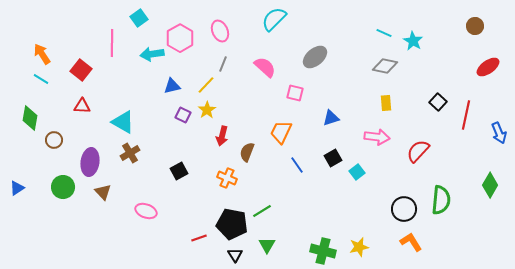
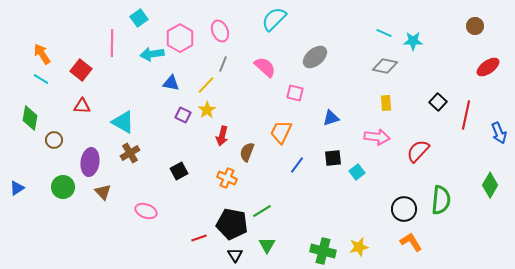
cyan star at (413, 41): rotated 30 degrees counterclockwise
blue triangle at (172, 86): moved 1 px left, 3 px up; rotated 24 degrees clockwise
black square at (333, 158): rotated 24 degrees clockwise
blue line at (297, 165): rotated 72 degrees clockwise
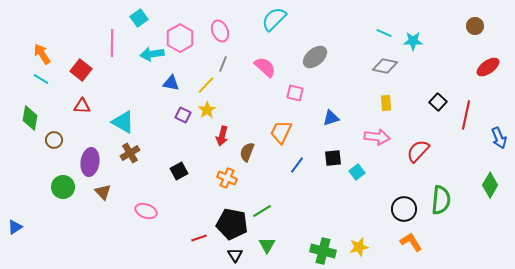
blue arrow at (499, 133): moved 5 px down
blue triangle at (17, 188): moved 2 px left, 39 px down
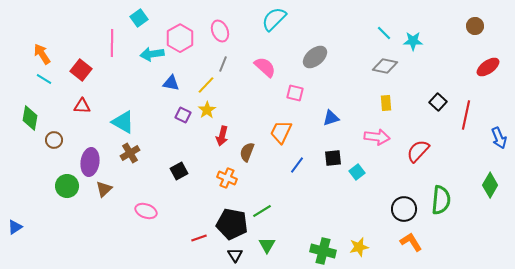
cyan line at (384, 33): rotated 21 degrees clockwise
cyan line at (41, 79): moved 3 px right
green circle at (63, 187): moved 4 px right, 1 px up
brown triangle at (103, 192): moved 1 px right, 3 px up; rotated 30 degrees clockwise
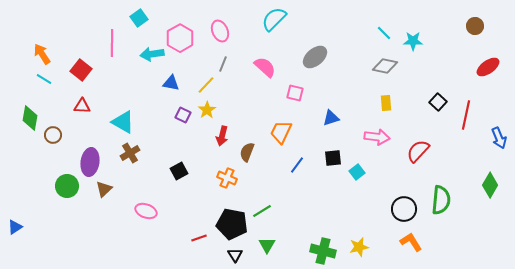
brown circle at (54, 140): moved 1 px left, 5 px up
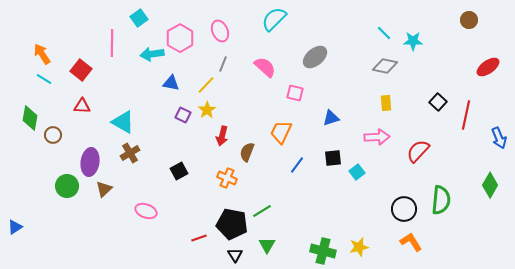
brown circle at (475, 26): moved 6 px left, 6 px up
pink arrow at (377, 137): rotated 10 degrees counterclockwise
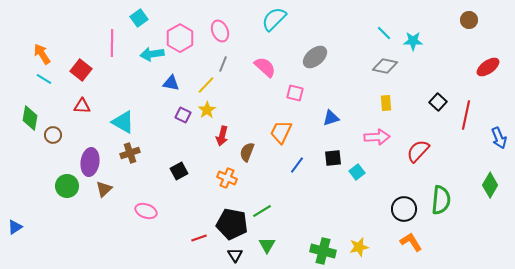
brown cross at (130, 153): rotated 12 degrees clockwise
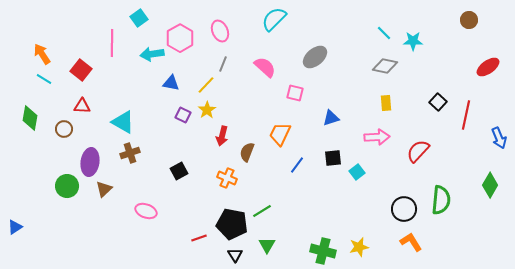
orange trapezoid at (281, 132): moved 1 px left, 2 px down
brown circle at (53, 135): moved 11 px right, 6 px up
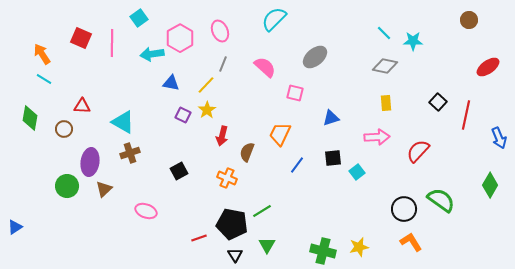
red square at (81, 70): moved 32 px up; rotated 15 degrees counterclockwise
green semicircle at (441, 200): rotated 60 degrees counterclockwise
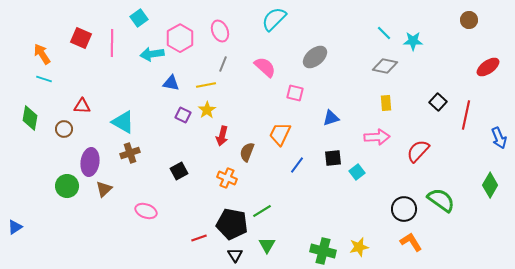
cyan line at (44, 79): rotated 14 degrees counterclockwise
yellow line at (206, 85): rotated 36 degrees clockwise
